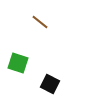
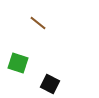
brown line: moved 2 px left, 1 px down
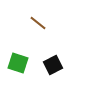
black square: moved 3 px right, 19 px up; rotated 36 degrees clockwise
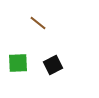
green square: rotated 20 degrees counterclockwise
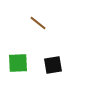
black square: rotated 18 degrees clockwise
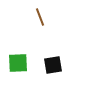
brown line: moved 2 px right, 6 px up; rotated 30 degrees clockwise
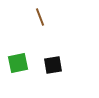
green square: rotated 10 degrees counterclockwise
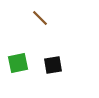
brown line: moved 1 px down; rotated 24 degrees counterclockwise
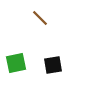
green square: moved 2 px left
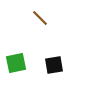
black square: moved 1 px right
